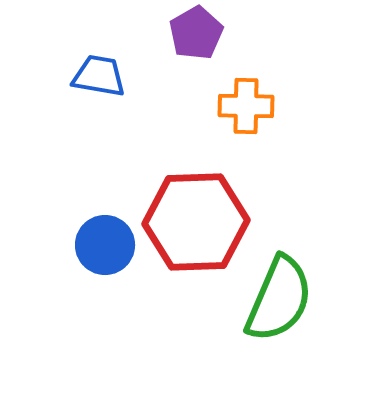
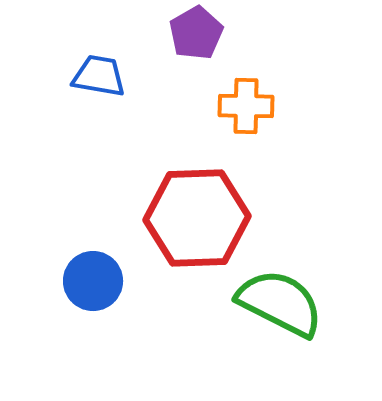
red hexagon: moved 1 px right, 4 px up
blue circle: moved 12 px left, 36 px down
green semicircle: moved 1 px right, 4 px down; rotated 86 degrees counterclockwise
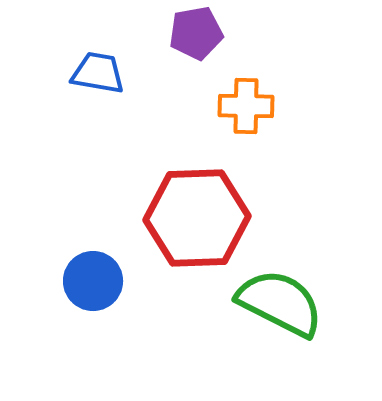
purple pentagon: rotated 20 degrees clockwise
blue trapezoid: moved 1 px left, 3 px up
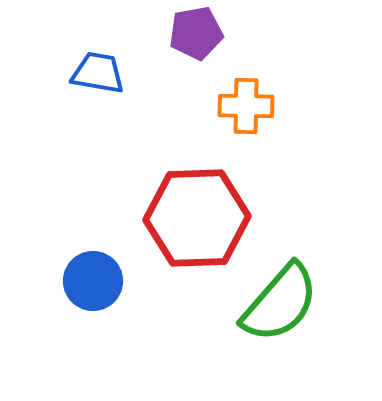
green semicircle: rotated 104 degrees clockwise
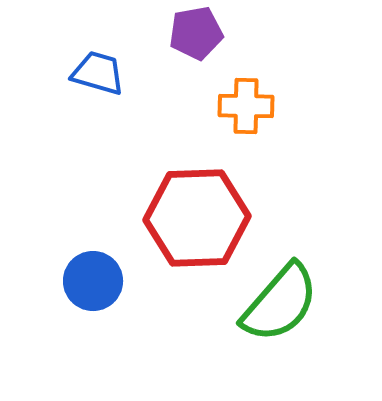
blue trapezoid: rotated 6 degrees clockwise
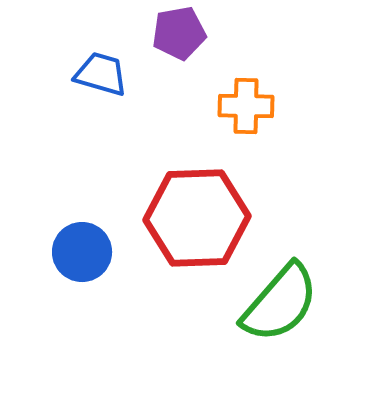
purple pentagon: moved 17 px left
blue trapezoid: moved 3 px right, 1 px down
blue circle: moved 11 px left, 29 px up
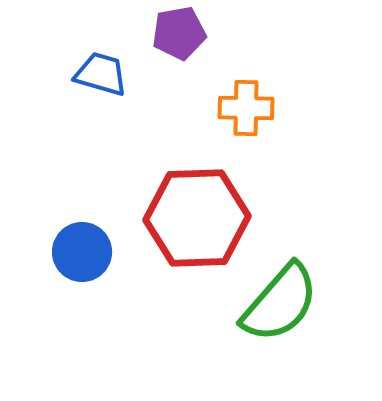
orange cross: moved 2 px down
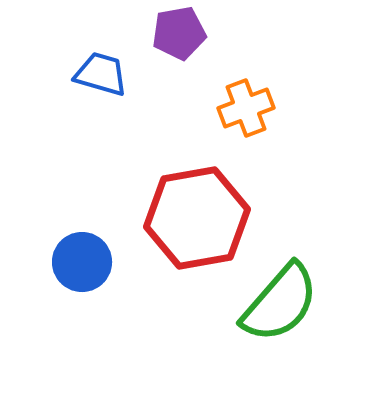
orange cross: rotated 22 degrees counterclockwise
red hexagon: rotated 8 degrees counterclockwise
blue circle: moved 10 px down
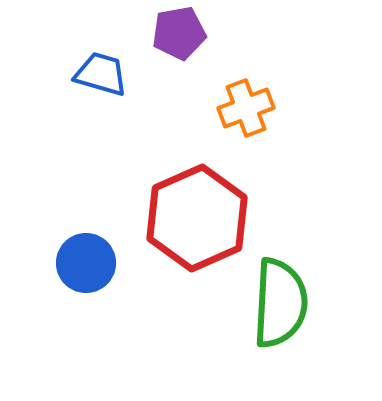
red hexagon: rotated 14 degrees counterclockwise
blue circle: moved 4 px right, 1 px down
green semicircle: rotated 38 degrees counterclockwise
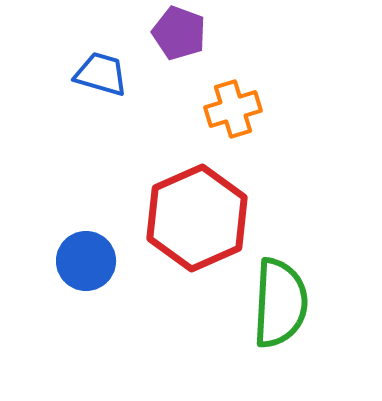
purple pentagon: rotated 30 degrees clockwise
orange cross: moved 13 px left, 1 px down; rotated 4 degrees clockwise
blue circle: moved 2 px up
